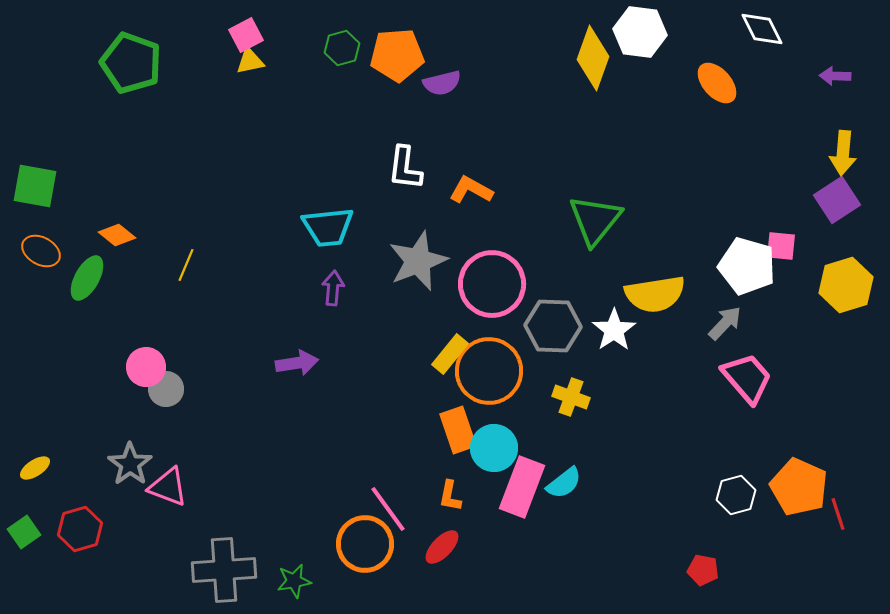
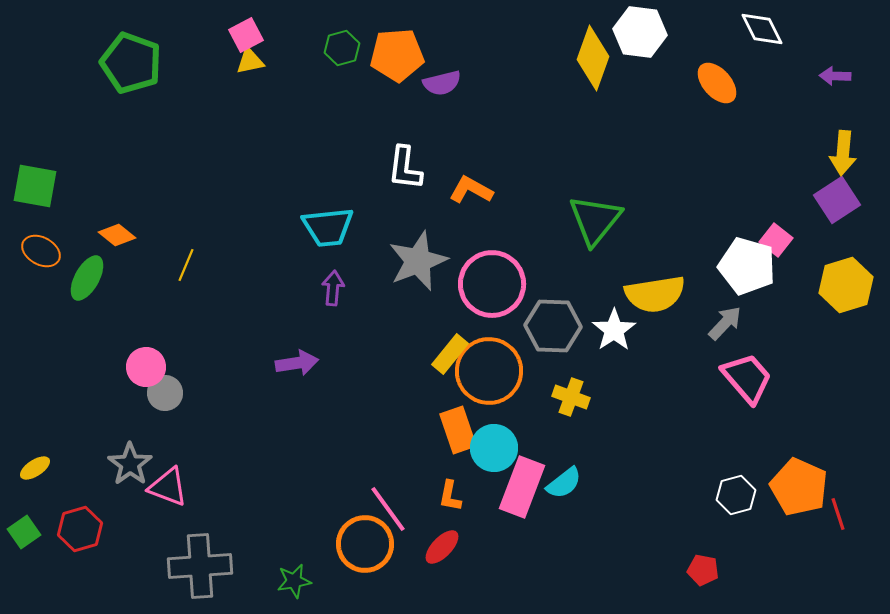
pink square at (781, 246): moved 5 px left, 6 px up; rotated 32 degrees clockwise
gray circle at (166, 389): moved 1 px left, 4 px down
gray cross at (224, 570): moved 24 px left, 4 px up
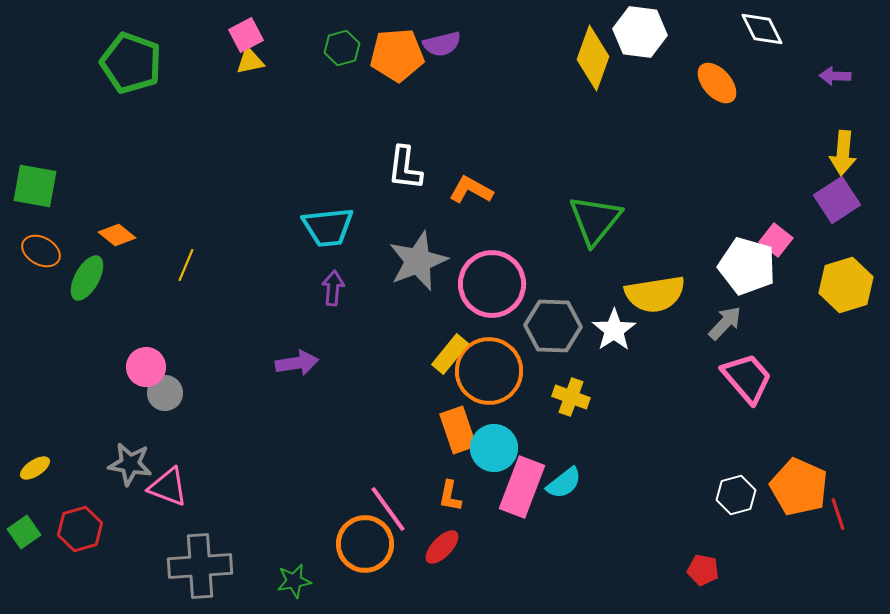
purple semicircle at (442, 83): moved 39 px up
gray star at (130, 464): rotated 27 degrees counterclockwise
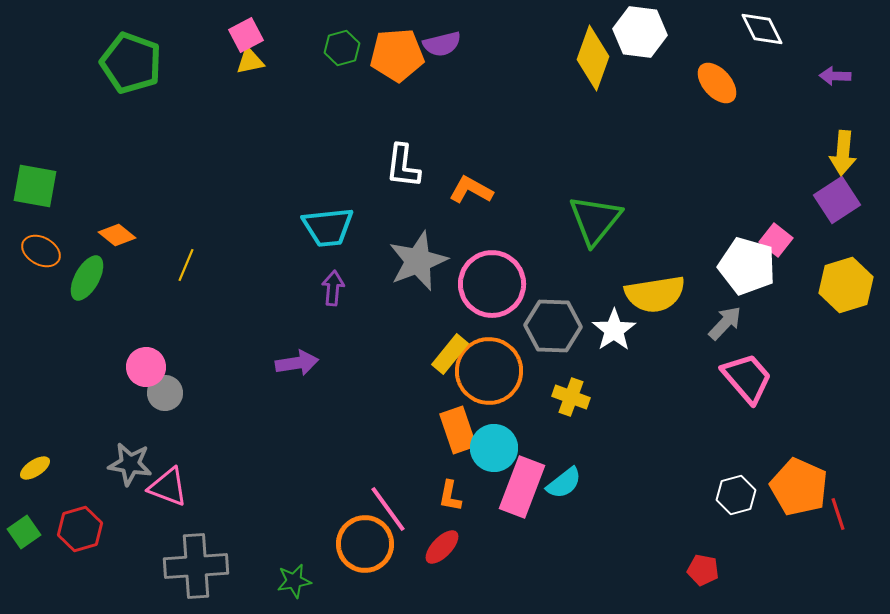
white L-shape at (405, 168): moved 2 px left, 2 px up
gray cross at (200, 566): moved 4 px left
